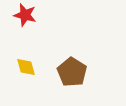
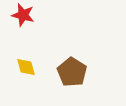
red star: moved 2 px left
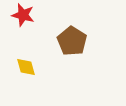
brown pentagon: moved 31 px up
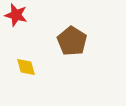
red star: moved 7 px left
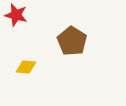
yellow diamond: rotated 70 degrees counterclockwise
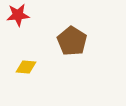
red star: moved 2 px right; rotated 20 degrees counterclockwise
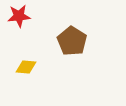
red star: moved 1 px right, 1 px down
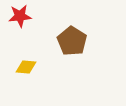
red star: moved 1 px right
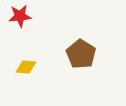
brown pentagon: moved 9 px right, 13 px down
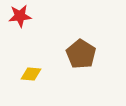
yellow diamond: moved 5 px right, 7 px down
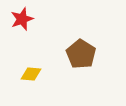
red star: moved 2 px right, 3 px down; rotated 15 degrees counterclockwise
